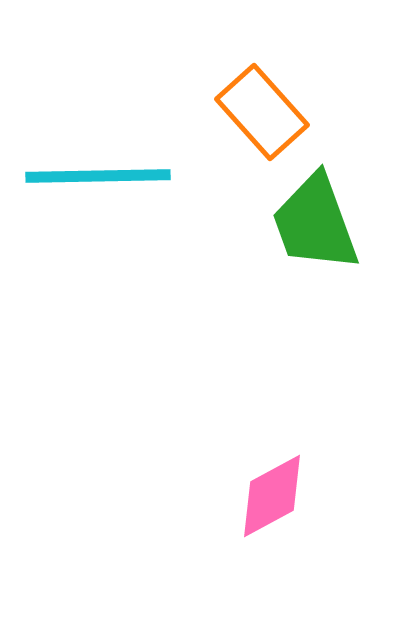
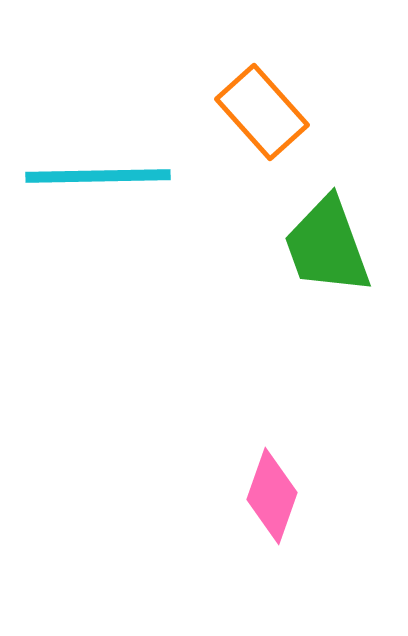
green trapezoid: moved 12 px right, 23 px down
pink diamond: rotated 42 degrees counterclockwise
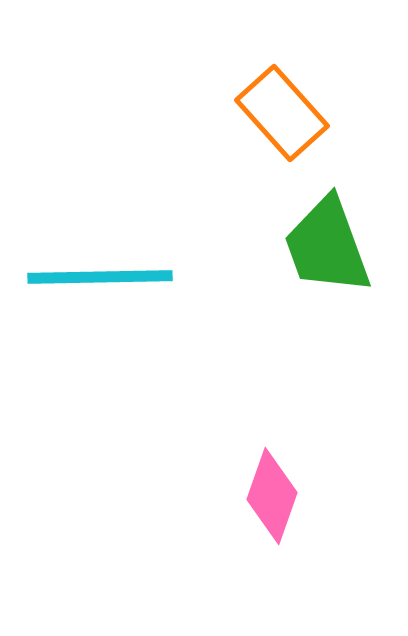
orange rectangle: moved 20 px right, 1 px down
cyan line: moved 2 px right, 101 px down
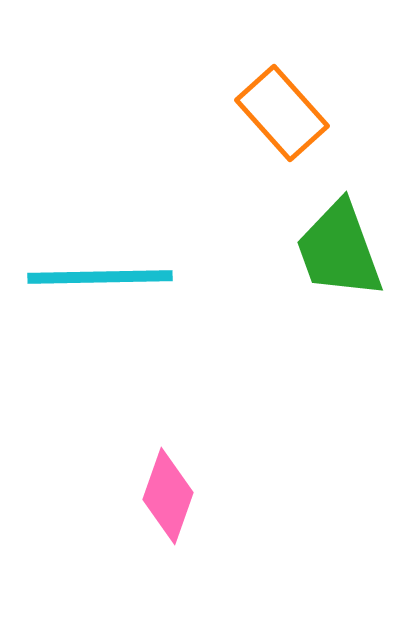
green trapezoid: moved 12 px right, 4 px down
pink diamond: moved 104 px left
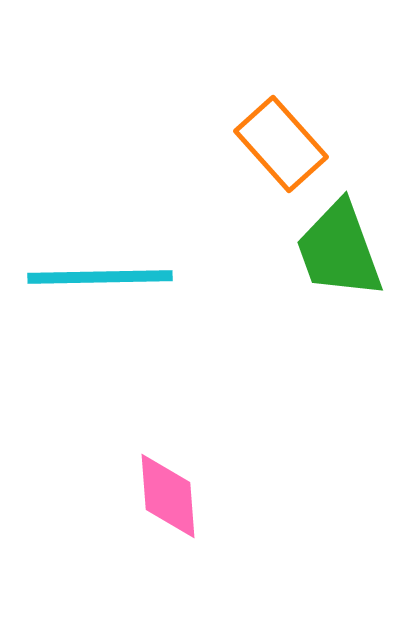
orange rectangle: moved 1 px left, 31 px down
pink diamond: rotated 24 degrees counterclockwise
